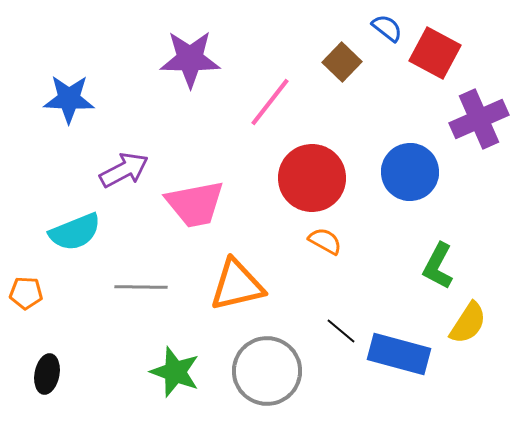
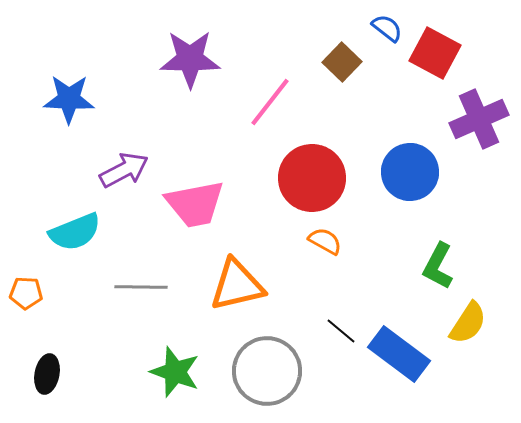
blue rectangle: rotated 22 degrees clockwise
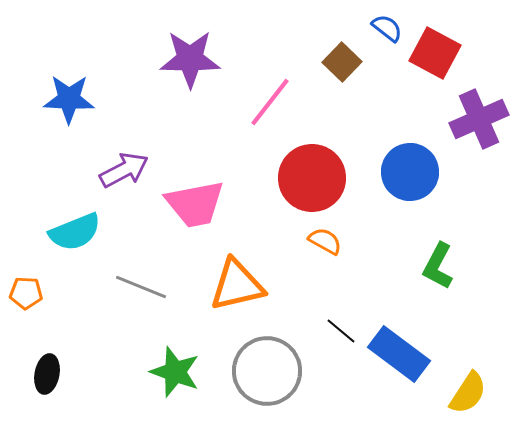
gray line: rotated 21 degrees clockwise
yellow semicircle: moved 70 px down
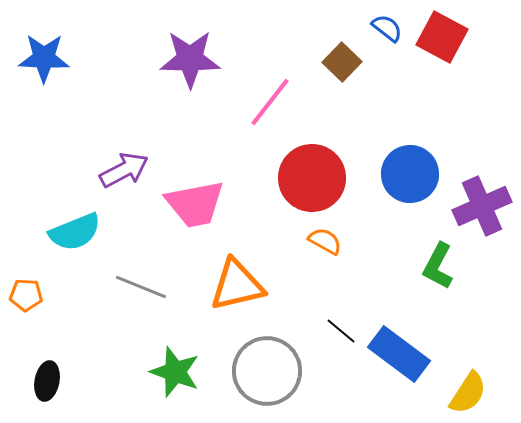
red square: moved 7 px right, 16 px up
blue star: moved 25 px left, 41 px up
purple cross: moved 3 px right, 87 px down
blue circle: moved 2 px down
orange pentagon: moved 2 px down
black ellipse: moved 7 px down
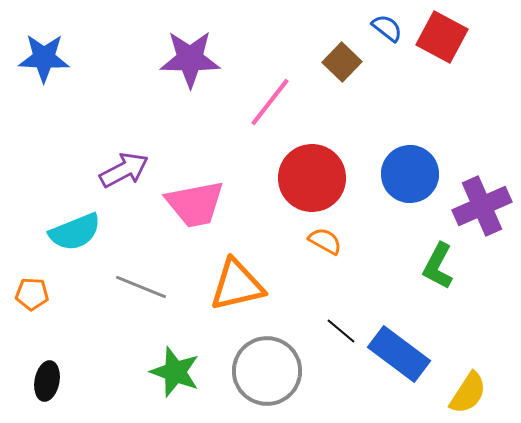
orange pentagon: moved 6 px right, 1 px up
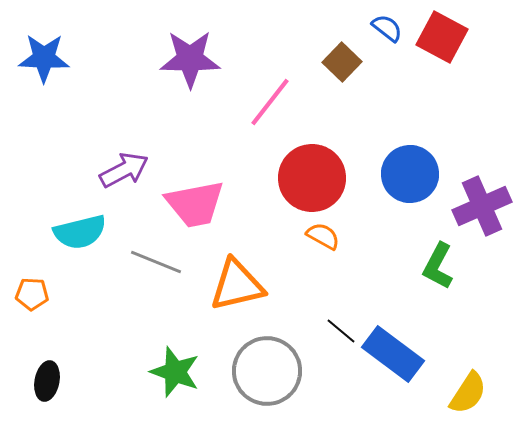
cyan semicircle: moved 5 px right; rotated 8 degrees clockwise
orange semicircle: moved 2 px left, 5 px up
gray line: moved 15 px right, 25 px up
blue rectangle: moved 6 px left
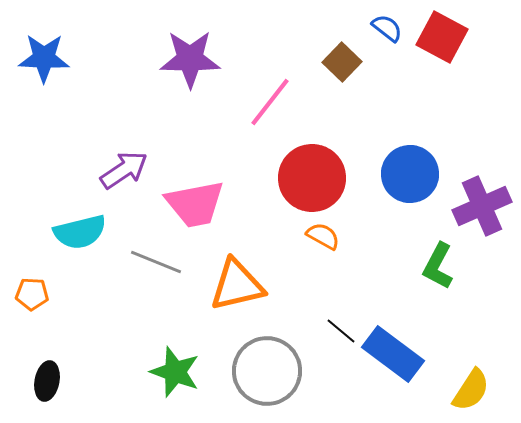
purple arrow: rotated 6 degrees counterclockwise
yellow semicircle: moved 3 px right, 3 px up
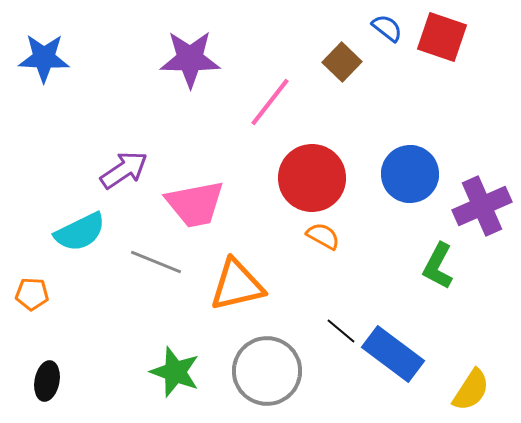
red square: rotated 9 degrees counterclockwise
cyan semicircle: rotated 12 degrees counterclockwise
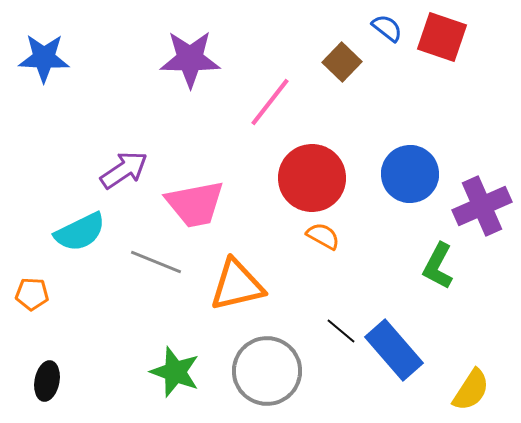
blue rectangle: moved 1 px right, 4 px up; rotated 12 degrees clockwise
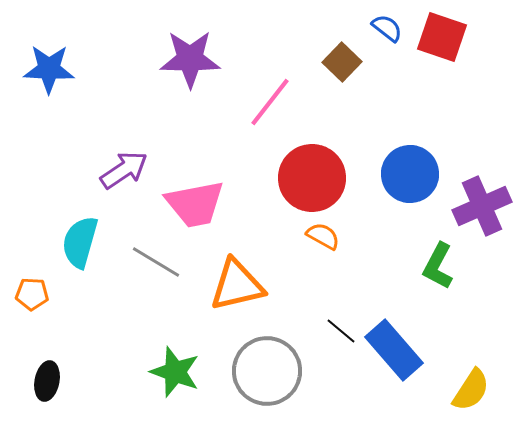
blue star: moved 5 px right, 11 px down
cyan semicircle: moved 10 px down; rotated 132 degrees clockwise
gray line: rotated 9 degrees clockwise
